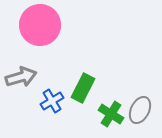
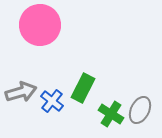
gray arrow: moved 15 px down
blue cross: rotated 20 degrees counterclockwise
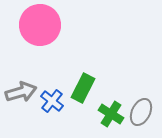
gray ellipse: moved 1 px right, 2 px down
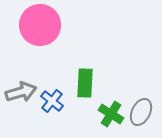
green rectangle: moved 2 px right, 5 px up; rotated 24 degrees counterclockwise
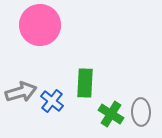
gray ellipse: rotated 28 degrees counterclockwise
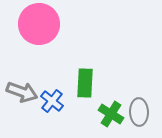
pink circle: moved 1 px left, 1 px up
gray arrow: moved 1 px right; rotated 36 degrees clockwise
gray ellipse: moved 2 px left
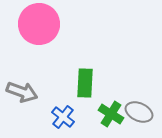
blue cross: moved 11 px right, 16 px down
gray ellipse: rotated 64 degrees counterclockwise
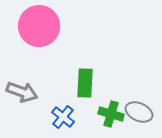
pink circle: moved 2 px down
green cross: rotated 15 degrees counterclockwise
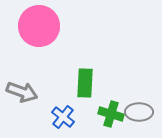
gray ellipse: rotated 24 degrees counterclockwise
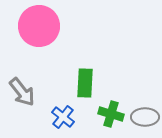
gray arrow: rotated 32 degrees clockwise
gray ellipse: moved 6 px right, 5 px down
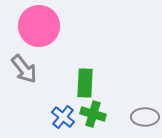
gray arrow: moved 2 px right, 23 px up
green cross: moved 18 px left
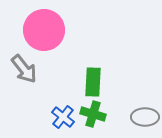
pink circle: moved 5 px right, 4 px down
green rectangle: moved 8 px right, 1 px up
